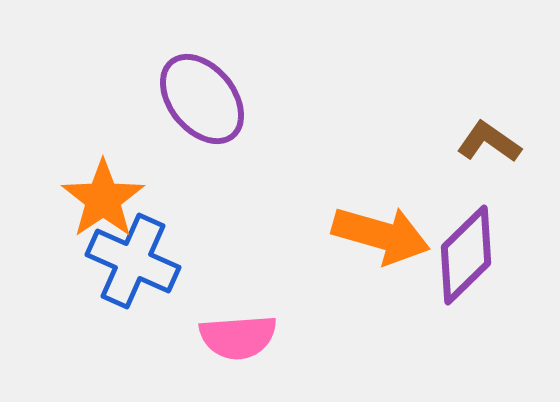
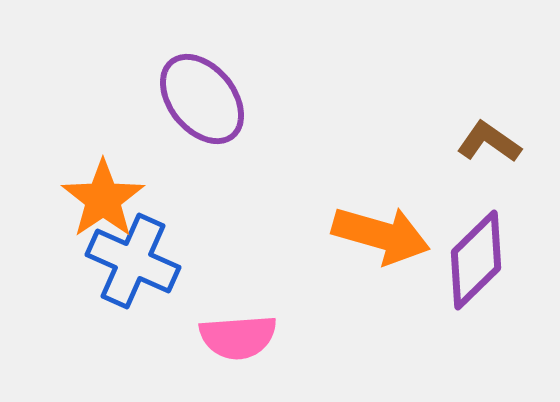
purple diamond: moved 10 px right, 5 px down
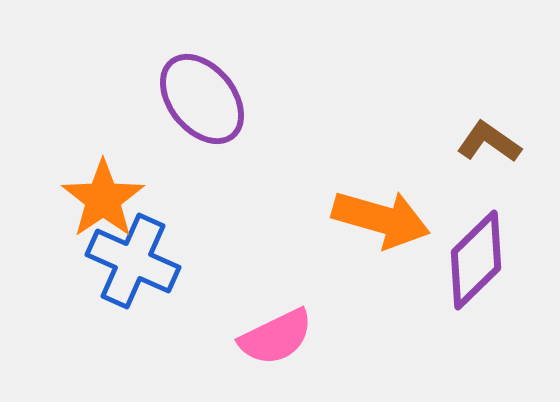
orange arrow: moved 16 px up
pink semicircle: moved 38 px right; rotated 22 degrees counterclockwise
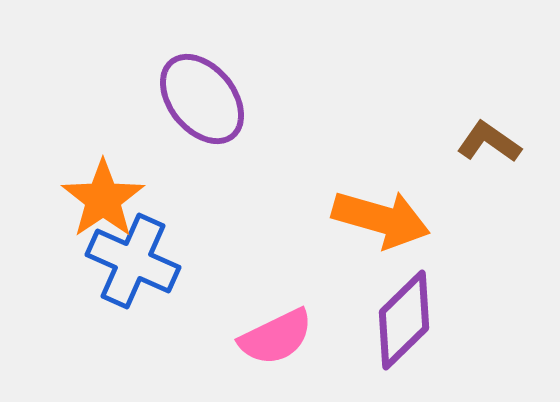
purple diamond: moved 72 px left, 60 px down
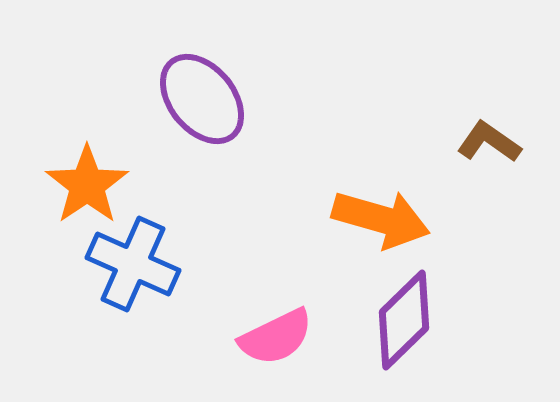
orange star: moved 16 px left, 14 px up
blue cross: moved 3 px down
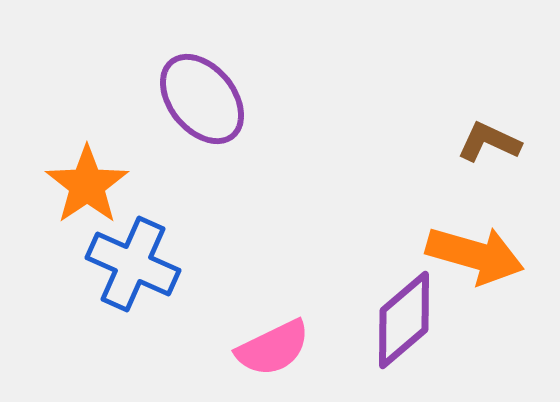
brown L-shape: rotated 10 degrees counterclockwise
orange arrow: moved 94 px right, 36 px down
purple diamond: rotated 4 degrees clockwise
pink semicircle: moved 3 px left, 11 px down
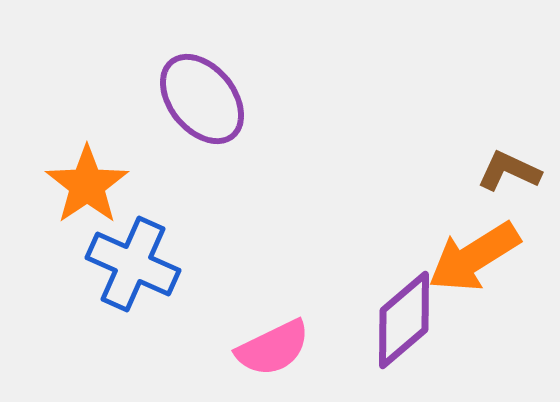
brown L-shape: moved 20 px right, 29 px down
orange arrow: moved 1 px left, 2 px down; rotated 132 degrees clockwise
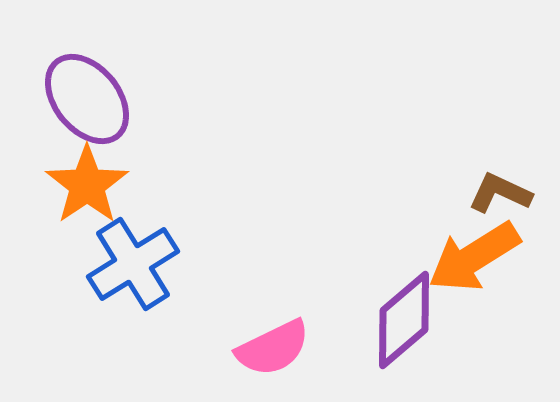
purple ellipse: moved 115 px left
brown L-shape: moved 9 px left, 22 px down
blue cross: rotated 34 degrees clockwise
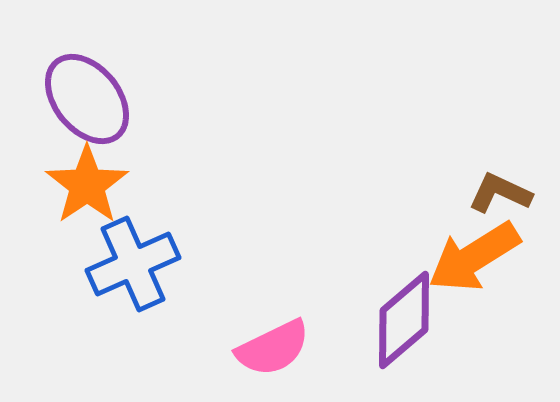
blue cross: rotated 8 degrees clockwise
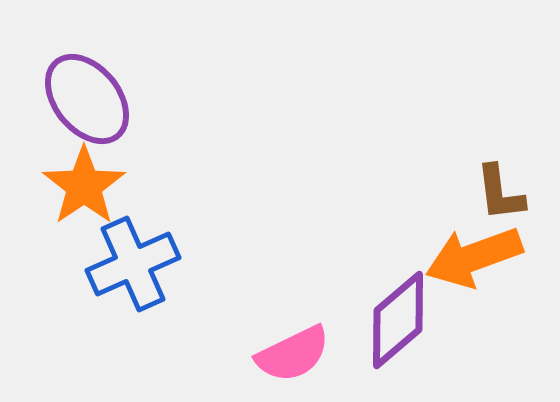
orange star: moved 3 px left, 1 px down
brown L-shape: rotated 122 degrees counterclockwise
orange arrow: rotated 12 degrees clockwise
purple diamond: moved 6 px left
pink semicircle: moved 20 px right, 6 px down
